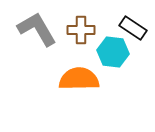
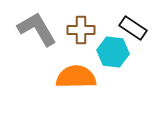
orange semicircle: moved 3 px left, 2 px up
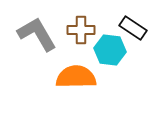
gray L-shape: moved 5 px down
cyan hexagon: moved 3 px left, 2 px up
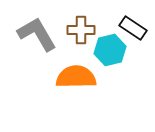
cyan hexagon: rotated 20 degrees counterclockwise
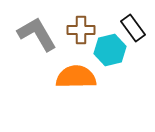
black rectangle: rotated 20 degrees clockwise
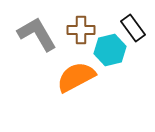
orange semicircle: rotated 27 degrees counterclockwise
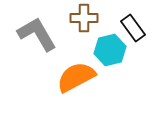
brown cross: moved 3 px right, 12 px up
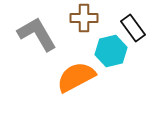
cyan hexagon: moved 1 px right, 1 px down
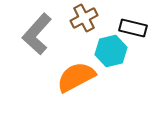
brown cross: rotated 28 degrees counterclockwise
black rectangle: rotated 40 degrees counterclockwise
gray L-shape: rotated 108 degrees counterclockwise
